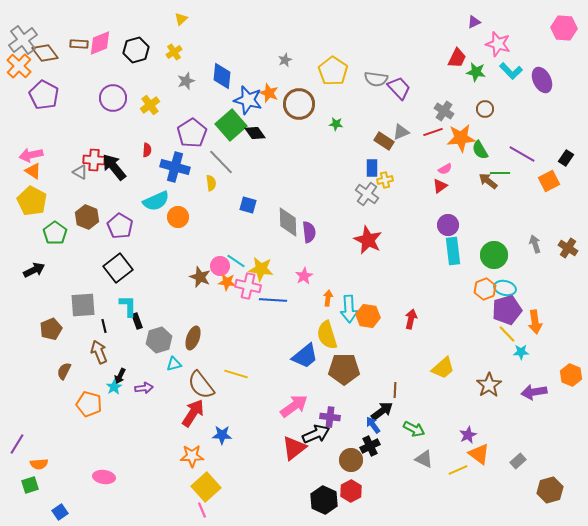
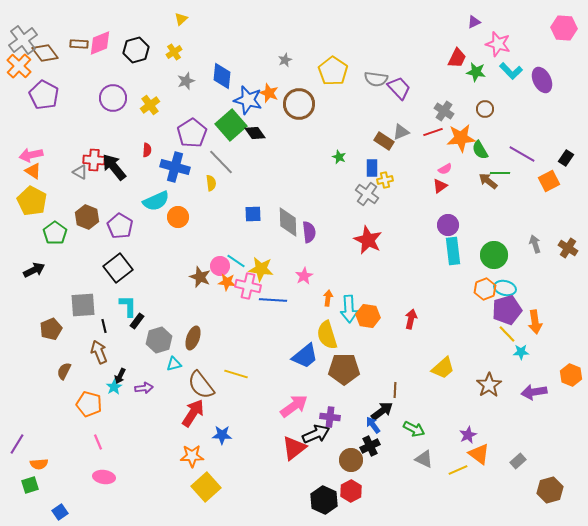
green star at (336, 124): moved 3 px right, 33 px down; rotated 16 degrees clockwise
blue square at (248, 205): moved 5 px right, 9 px down; rotated 18 degrees counterclockwise
black rectangle at (137, 321): rotated 56 degrees clockwise
pink line at (202, 510): moved 104 px left, 68 px up
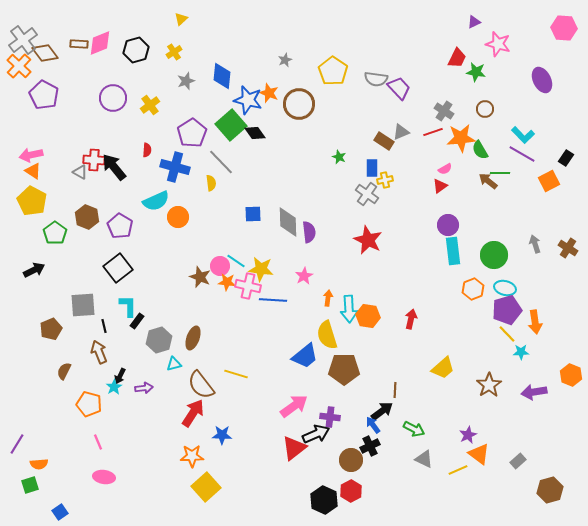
cyan L-shape at (511, 71): moved 12 px right, 64 px down
orange hexagon at (485, 289): moved 12 px left
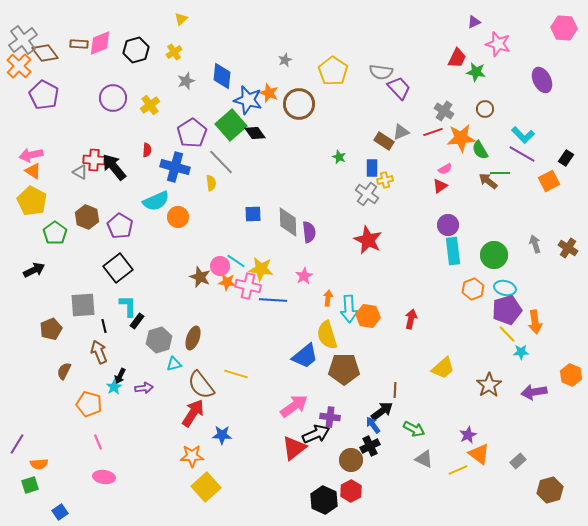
gray semicircle at (376, 79): moved 5 px right, 7 px up
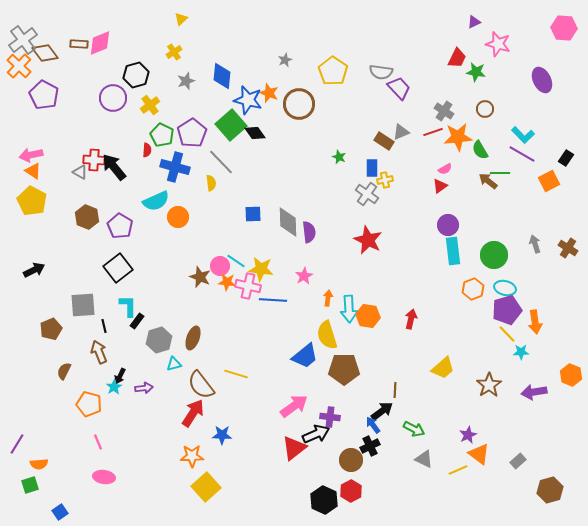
black hexagon at (136, 50): moved 25 px down
orange star at (461, 138): moved 3 px left, 1 px up
green pentagon at (55, 233): moved 107 px right, 98 px up; rotated 10 degrees counterclockwise
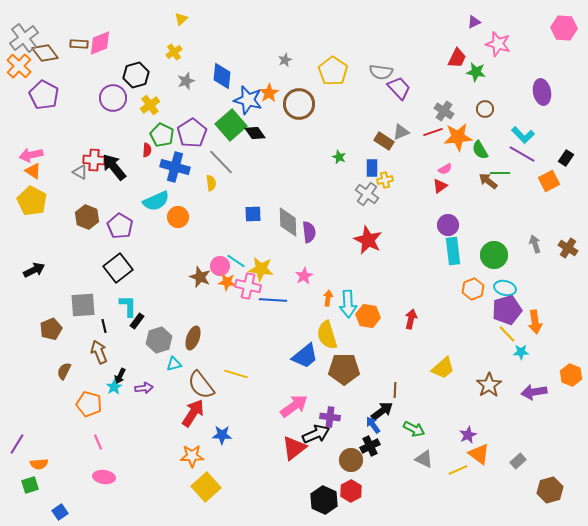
gray cross at (23, 40): moved 1 px right, 2 px up
purple ellipse at (542, 80): moved 12 px down; rotated 15 degrees clockwise
orange star at (269, 93): rotated 18 degrees clockwise
cyan arrow at (349, 309): moved 1 px left, 5 px up
